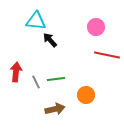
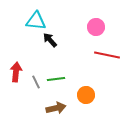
brown arrow: moved 1 px right, 1 px up
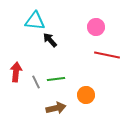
cyan triangle: moved 1 px left
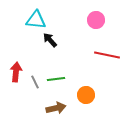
cyan triangle: moved 1 px right, 1 px up
pink circle: moved 7 px up
gray line: moved 1 px left
